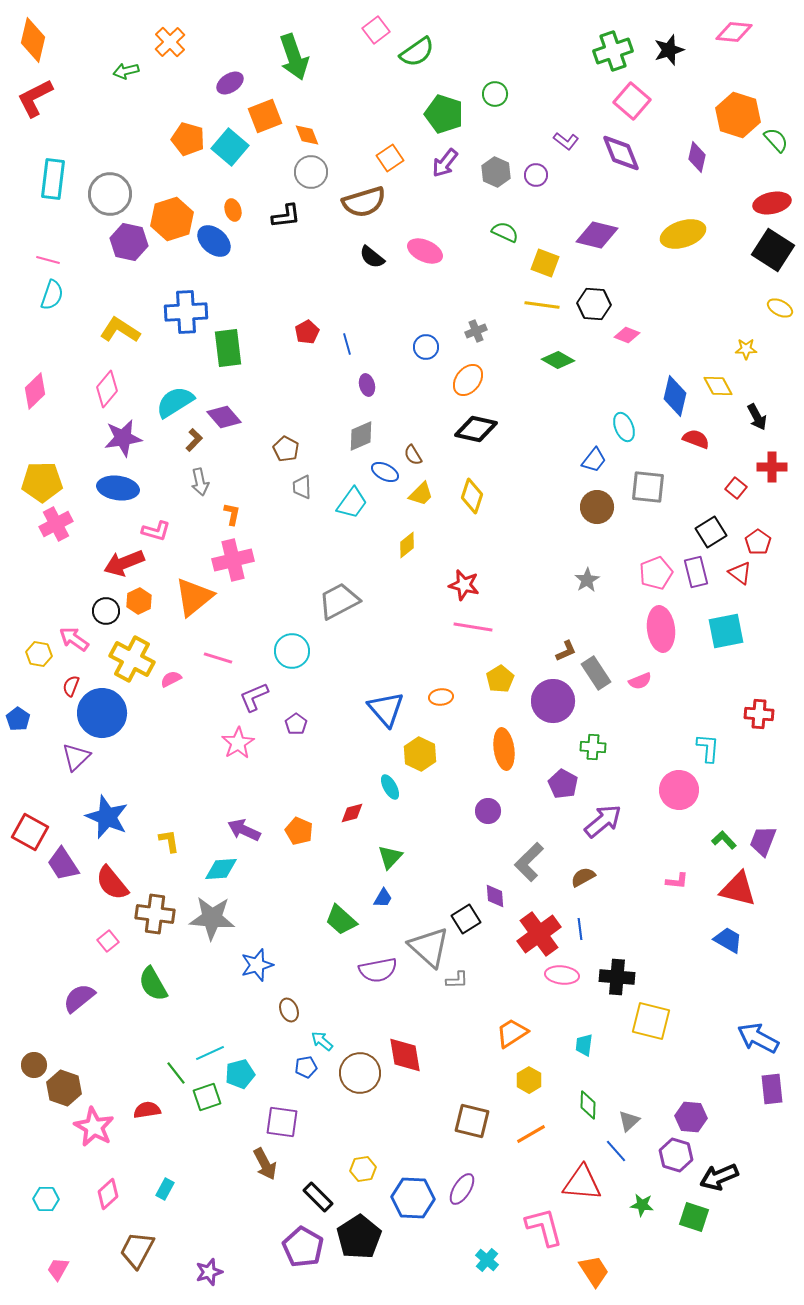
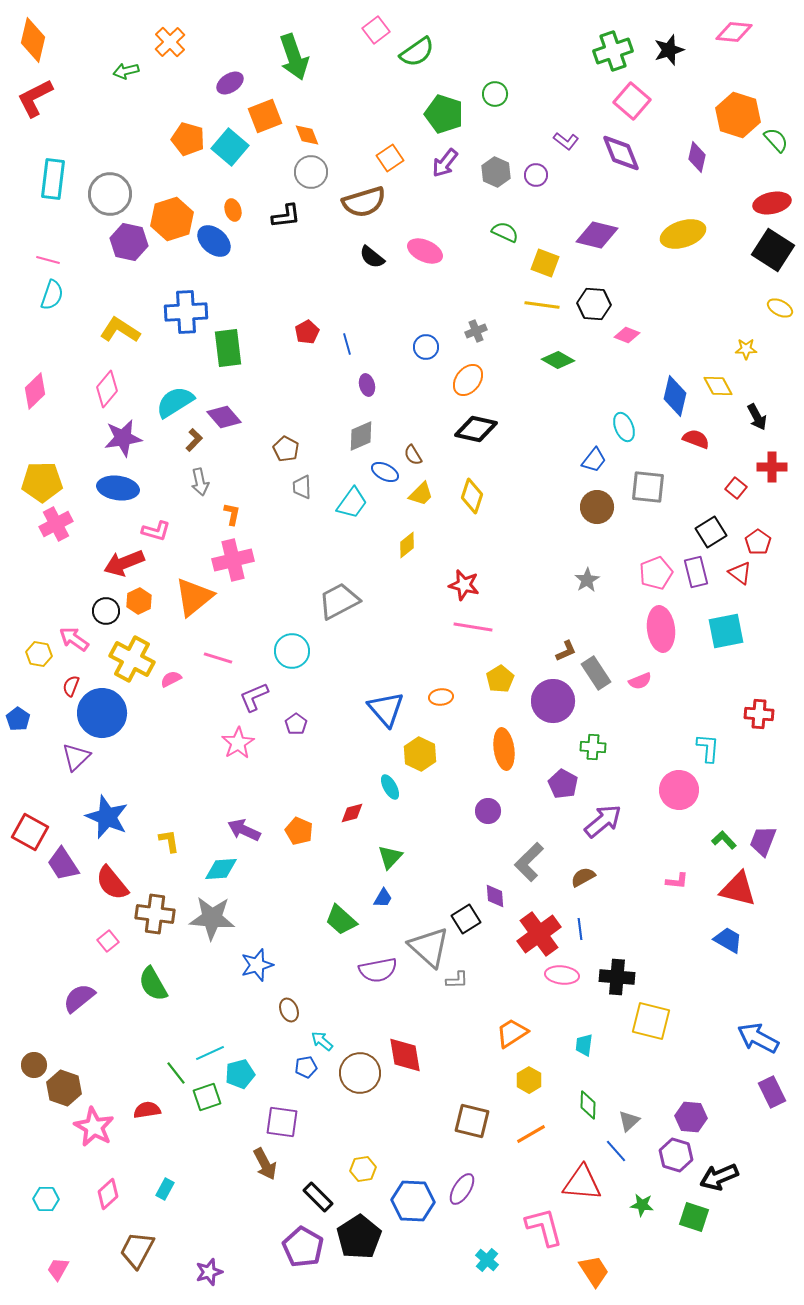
purple rectangle at (772, 1089): moved 3 px down; rotated 20 degrees counterclockwise
blue hexagon at (413, 1198): moved 3 px down
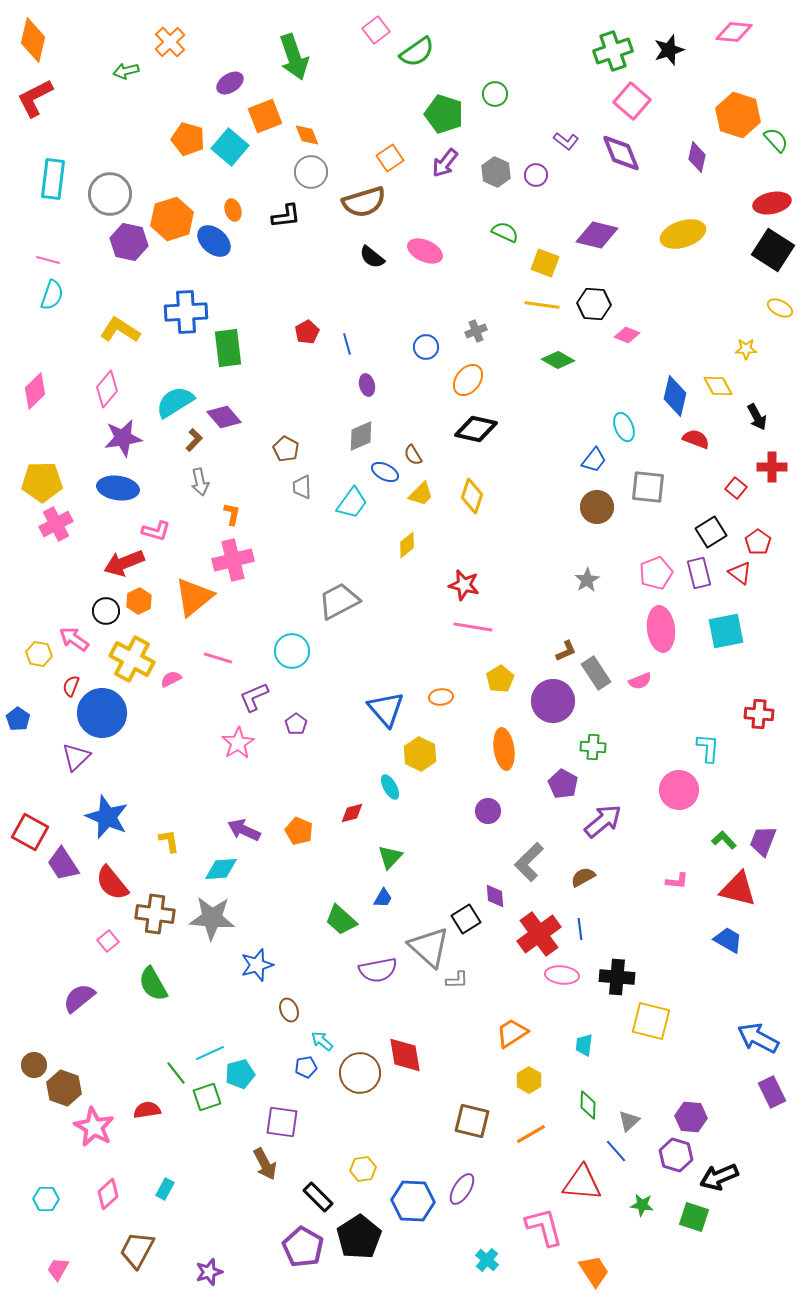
purple rectangle at (696, 572): moved 3 px right, 1 px down
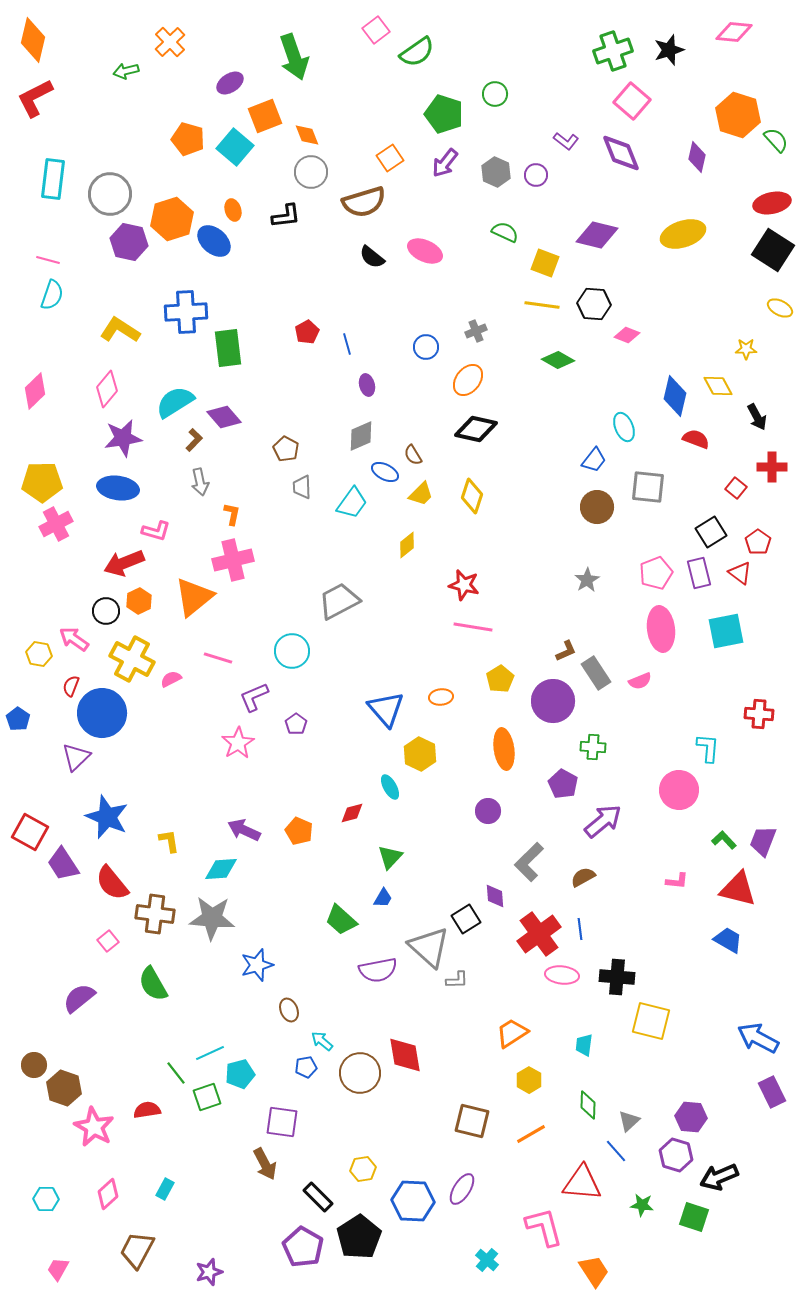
cyan square at (230, 147): moved 5 px right
